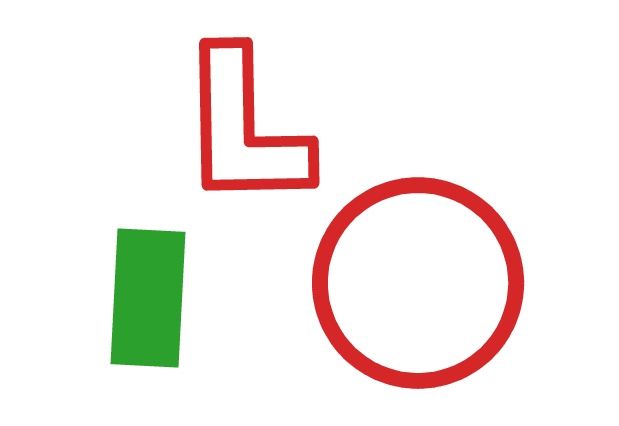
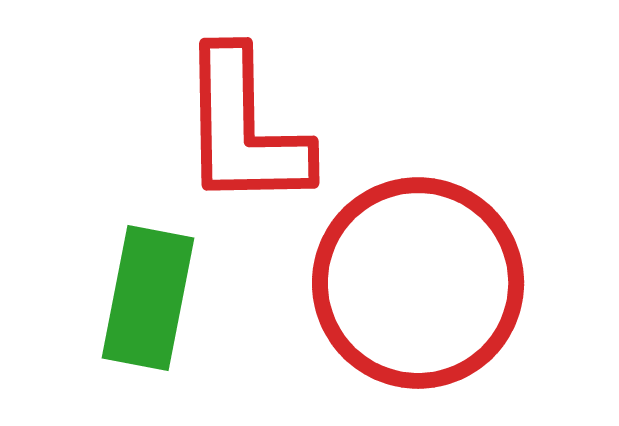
green rectangle: rotated 8 degrees clockwise
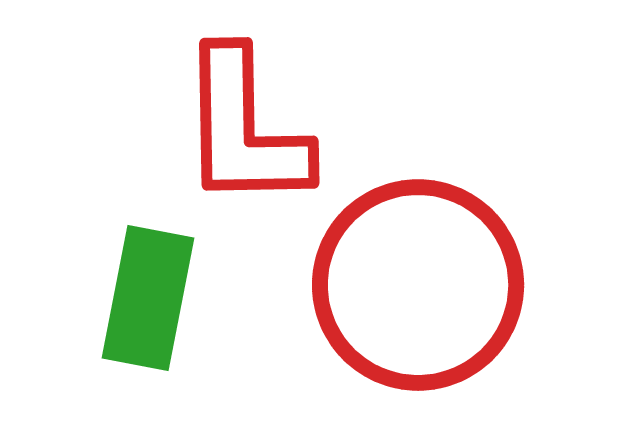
red circle: moved 2 px down
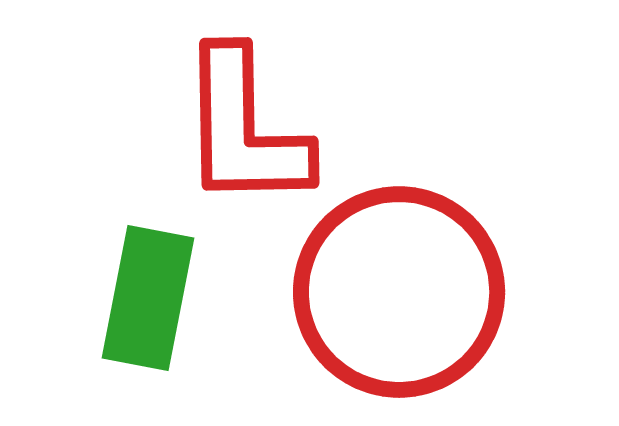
red circle: moved 19 px left, 7 px down
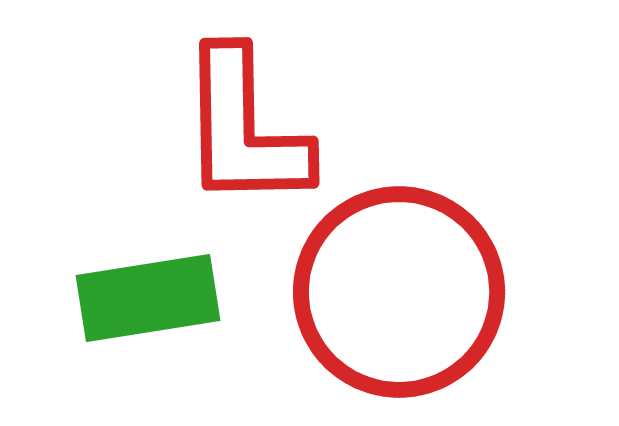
green rectangle: rotated 70 degrees clockwise
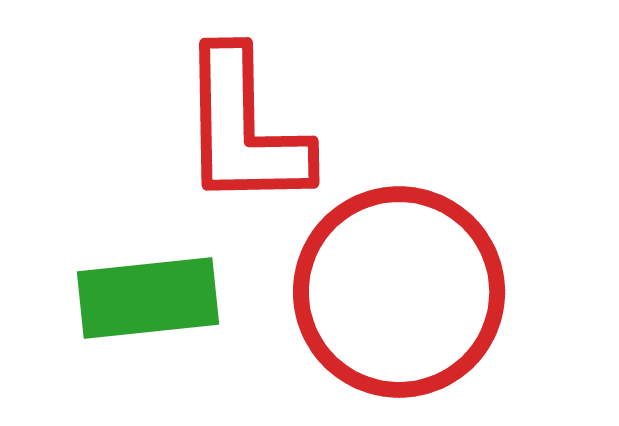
green rectangle: rotated 3 degrees clockwise
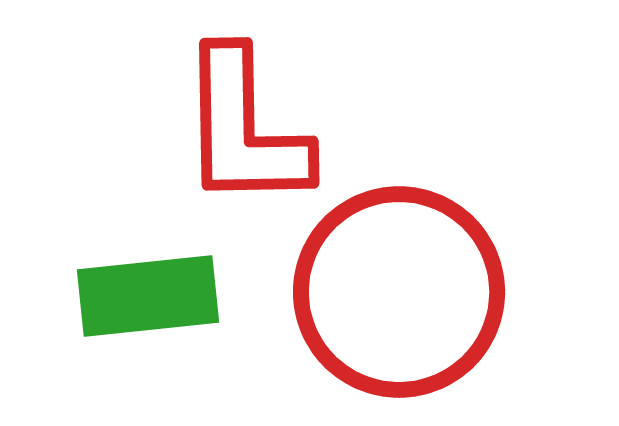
green rectangle: moved 2 px up
